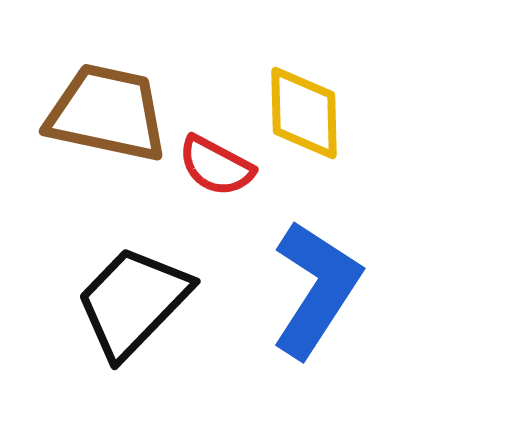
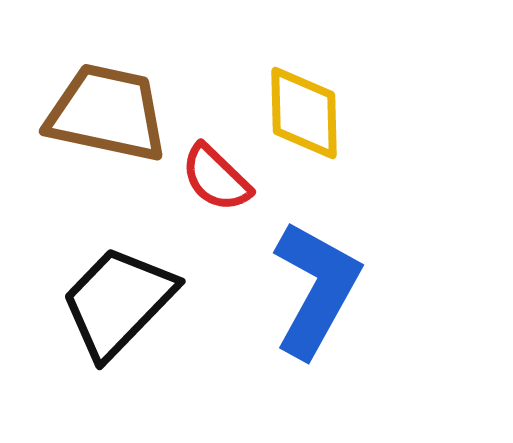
red semicircle: moved 12 px down; rotated 16 degrees clockwise
blue L-shape: rotated 4 degrees counterclockwise
black trapezoid: moved 15 px left
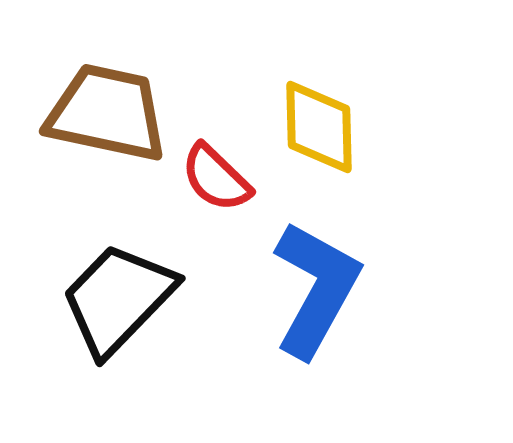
yellow diamond: moved 15 px right, 14 px down
black trapezoid: moved 3 px up
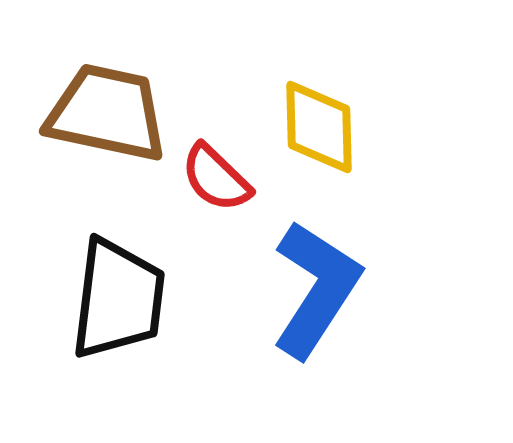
blue L-shape: rotated 4 degrees clockwise
black trapezoid: rotated 143 degrees clockwise
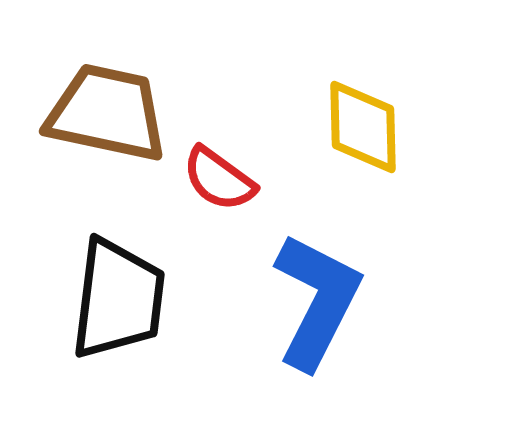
yellow diamond: moved 44 px right
red semicircle: moved 3 px right, 1 px down; rotated 8 degrees counterclockwise
blue L-shape: moved 1 px right, 12 px down; rotated 6 degrees counterclockwise
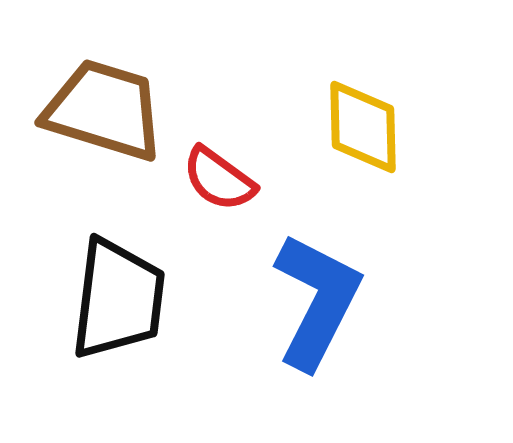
brown trapezoid: moved 3 px left, 3 px up; rotated 5 degrees clockwise
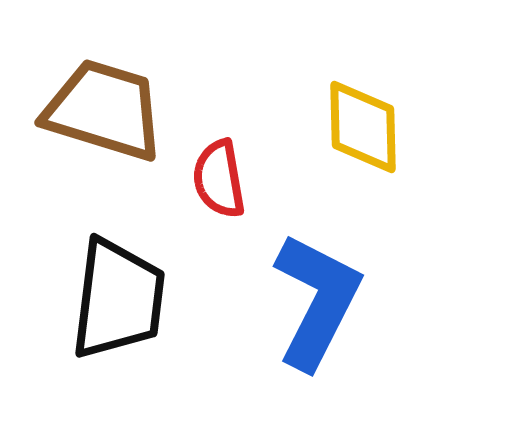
red semicircle: rotated 44 degrees clockwise
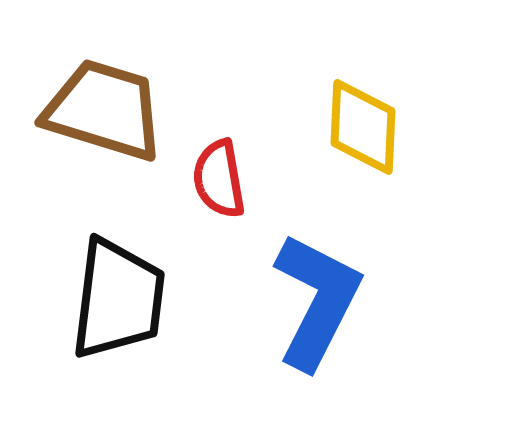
yellow diamond: rotated 4 degrees clockwise
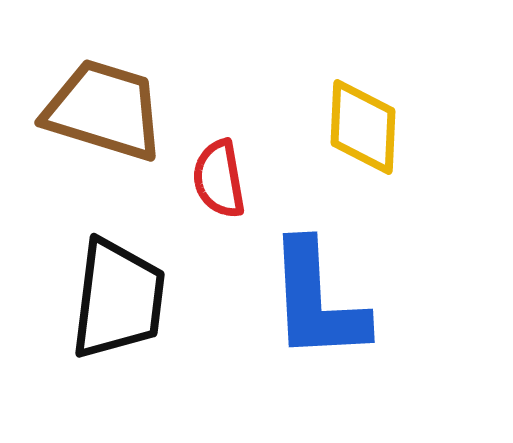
blue L-shape: rotated 150 degrees clockwise
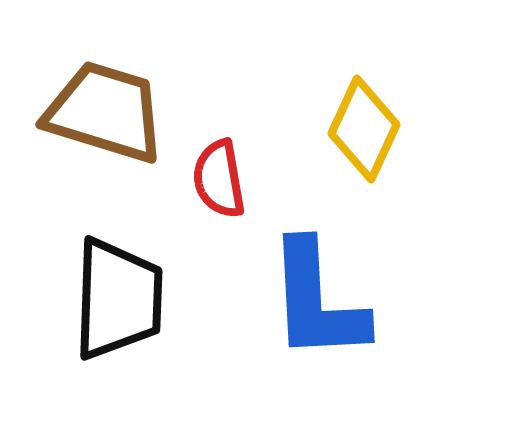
brown trapezoid: moved 1 px right, 2 px down
yellow diamond: moved 1 px right, 2 px down; rotated 22 degrees clockwise
black trapezoid: rotated 5 degrees counterclockwise
